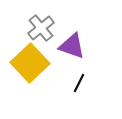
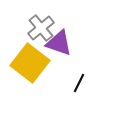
purple triangle: moved 13 px left, 3 px up
yellow square: rotated 9 degrees counterclockwise
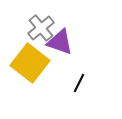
purple triangle: moved 1 px right, 1 px up
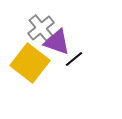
purple triangle: moved 3 px left
black line: moved 5 px left, 24 px up; rotated 24 degrees clockwise
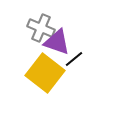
gray cross: rotated 28 degrees counterclockwise
yellow square: moved 15 px right, 10 px down
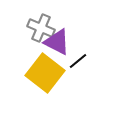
purple triangle: rotated 8 degrees clockwise
black line: moved 4 px right, 2 px down
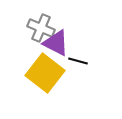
purple triangle: moved 1 px left, 1 px down
black line: rotated 54 degrees clockwise
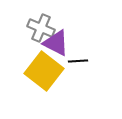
black line: rotated 18 degrees counterclockwise
yellow square: moved 1 px left, 2 px up
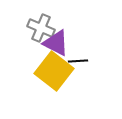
yellow square: moved 10 px right
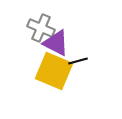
black line: rotated 12 degrees counterclockwise
yellow square: rotated 15 degrees counterclockwise
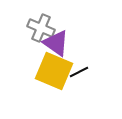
purple triangle: rotated 8 degrees clockwise
black line: moved 1 px right, 11 px down; rotated 12 degrees counterclockwise
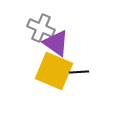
black line: rotated 24 degrees clockwise
